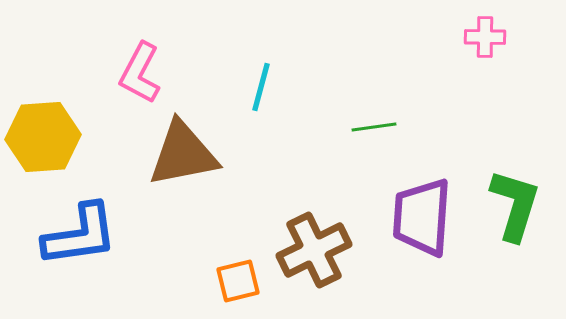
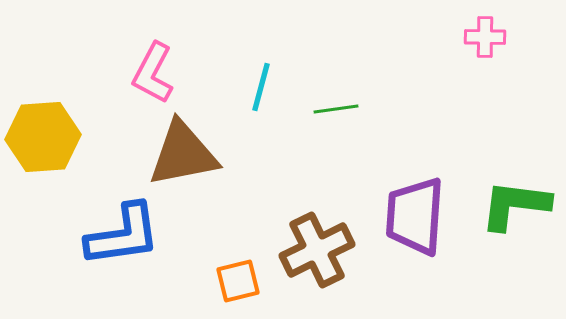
pink L-shape: moved 13 px right
green line: moved 38 px left, 18 px up
green L-shape: rotated 100 degrees counterclockwise
purple trapezoid: moved 7 px left, 1 px up
blue L-shape: moved 43 px right
brown cross: moved 3 px right
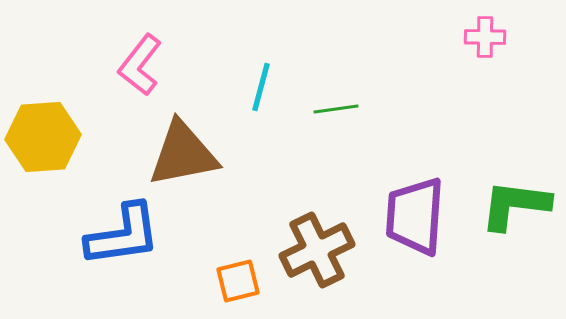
pink L-shape: moved 13 px left, 8 px up; rotated 10 degrees clockwise
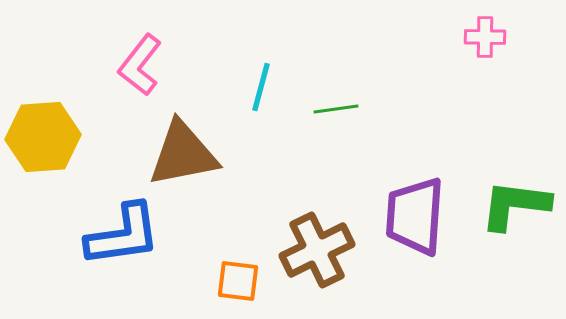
orange square: rotated 21 degrees clockwise
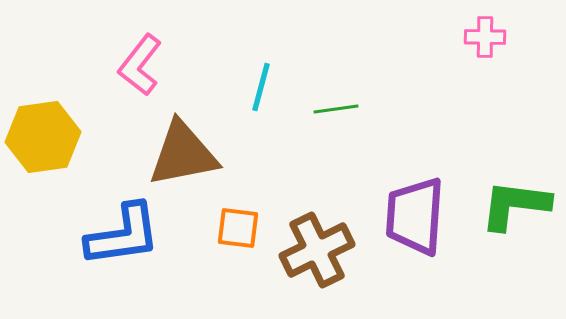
yellow hexagon: rotated 4 degrees counterclockwise
orange square: moved 53 px up
